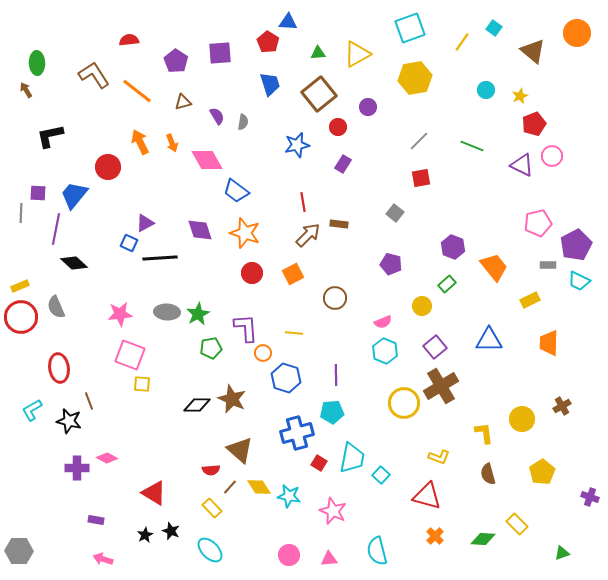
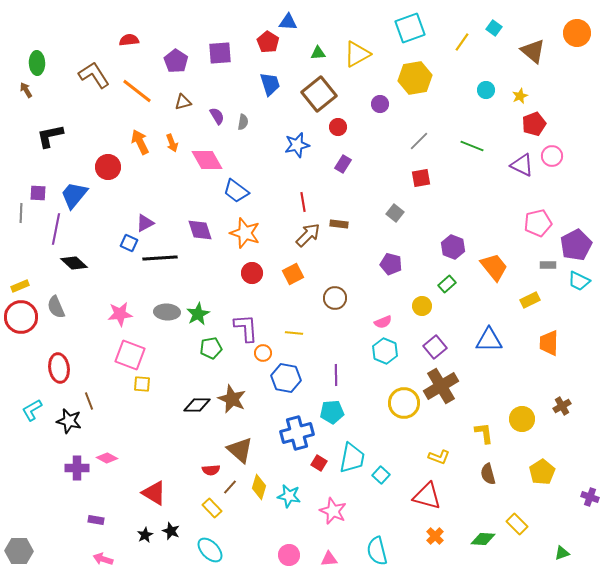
purple circle at (368, 107): moved 12 px right, 3 px up
blue hexagon at (286, 378): rotated 8 degrees counterclockwise
yellow diamond at (259, 487): rotated 50 degrees clockwise
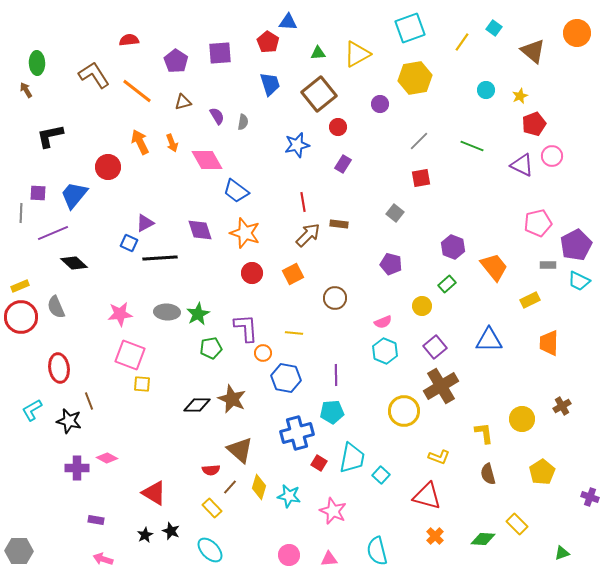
purple line at (56, 229): moved 3 px left, 4 px down; rotated 56 degrees clockwise
yellow circle at (404, 403): moved 8 px down
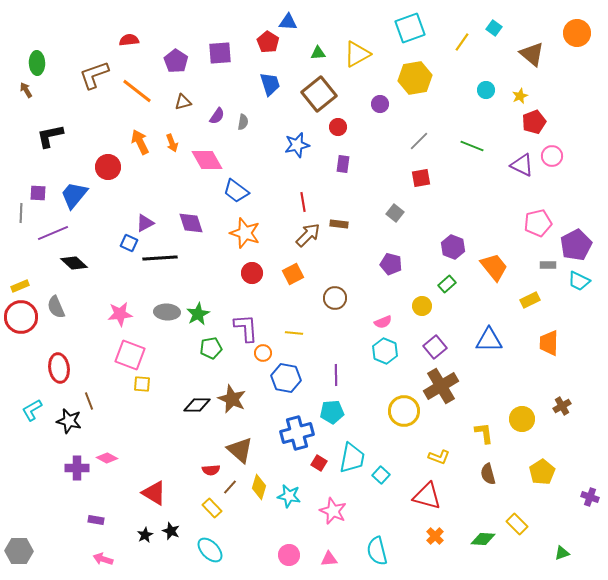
brown triangle at (533, 51): moved 1 px left, 3 px down
brown L-shape at (94, 75): rotated 76 degrees counterclockwise
purple semicircle at (217, 116): rotated 66 degrees clockwise
red pentagon at (534, 124): moved 2 px up
purple rectangle at (343, 164): rotated 24 degrees counterclockwise
purple diamond at (200, 230): moved 9 px left, 7 px up
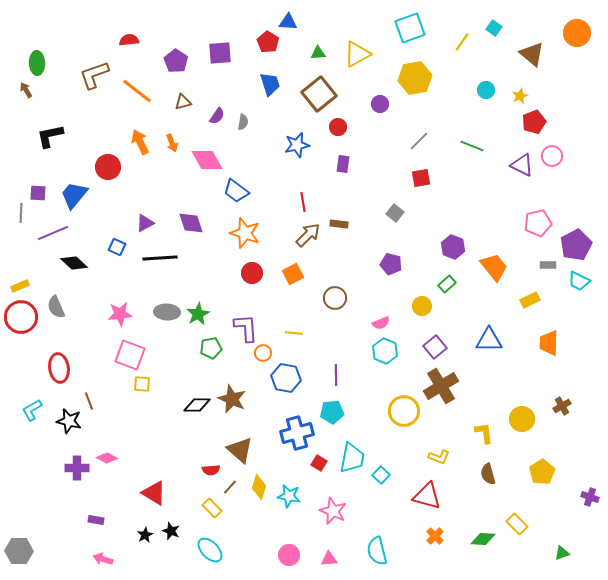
blue square at (129, 243): moved 12 px left, 4 px down
pink semicircle at (383, 322): moved 2 px left, 1 px down
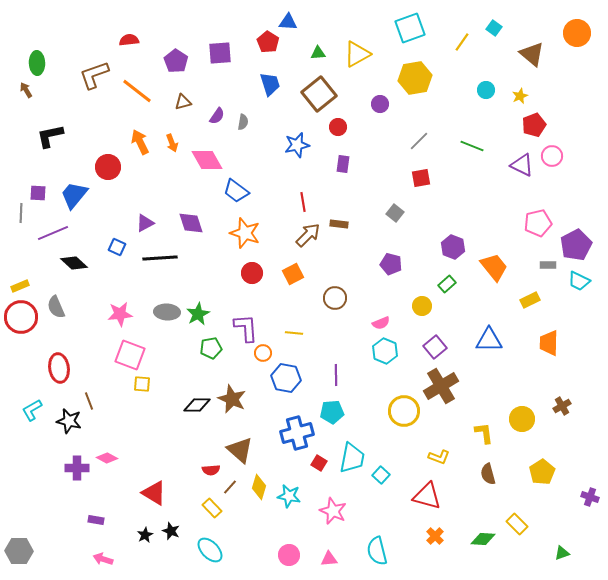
red pentagon at (534, 122): moved 3 px down
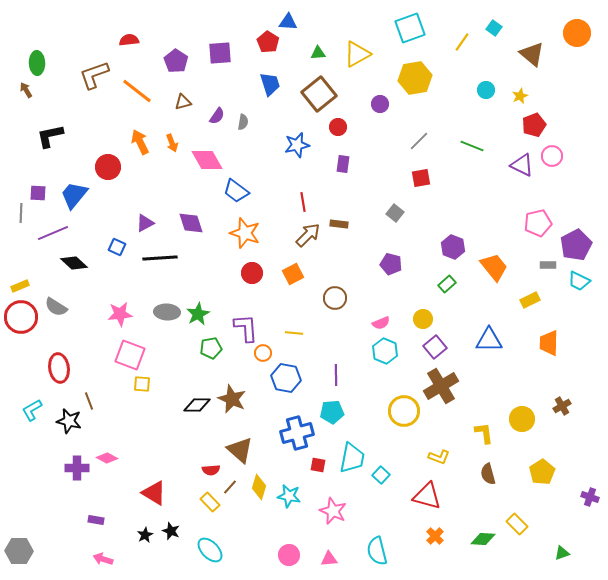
yellow circle at (422, 306): moved 1 px right, 13 px down
gray semicircle at (56, 307): rotated 35 degrees counterclockwise
red square at (319, 463): moved 1 px left, 2 px down; rotated 21 degrees counterclockwise
yellow rectangle at (212, 508): moved 2 px left, 6 px up
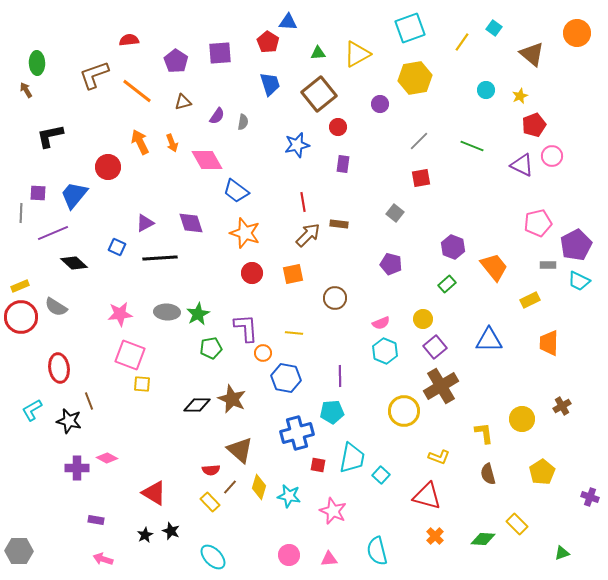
orange square at (293, 274): rotated 15 degrees clockwise
purple line at (336, 375): moved 4 px right, 1 px down
cyan ellipse at (210, 550): moved 3 px right, 7 px down
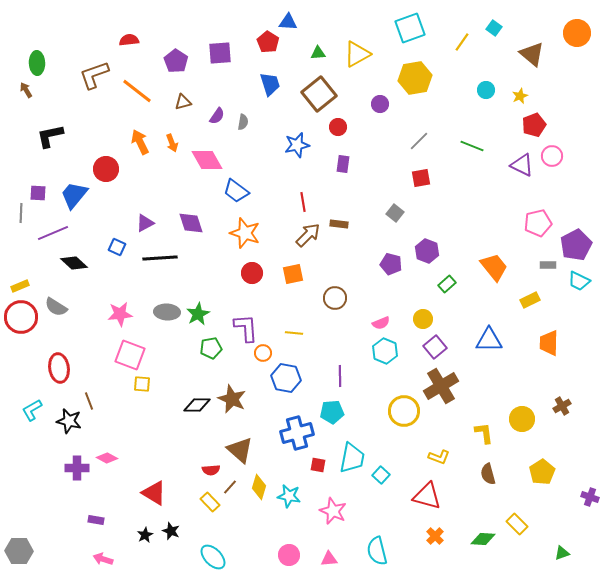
red circle at (108, 167): moved 2 px left, 2 px down
purple hexagon at (453, 247): moved 26 px left, 4 px down
